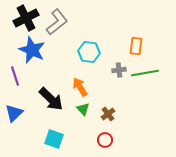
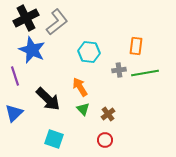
black arrow: moved 3 px left
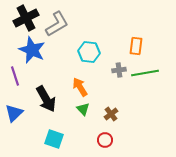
gray L-shape: moved 2 px down; rotated 8 degrees clockwise
black arrow: moved 2 px left; rotated 16 degrees clockwise
brown cross: moved 3 px right
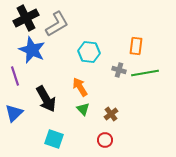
gray cross: rotated 24 degrees clockwise
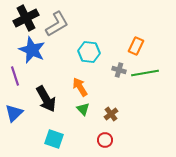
orange rectangle: rotated 18 degrees clockwise
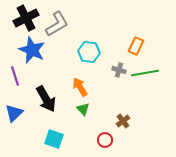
brown cross: moved 12 px right, 7 px down
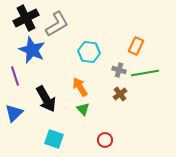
brown cross: moved 3 px left, 27 px up
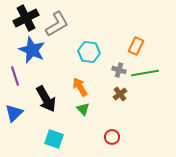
red circle: moved 7 px right, 3 px up
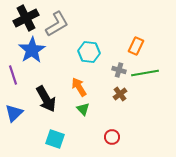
blue star: rotated 16 degrees clockwise
purple line: moved 2 px left, 1 px up
orange arrow: moved 1 px left
cyan square: moved 1 px right
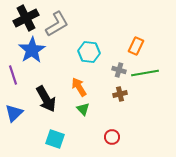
brown cross: rotated 24 degrees clockwise
